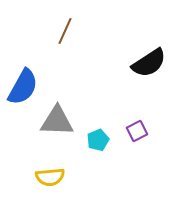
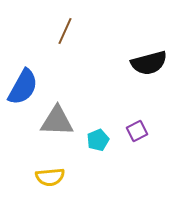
black semicircle: rotated 18 degrees clockwise
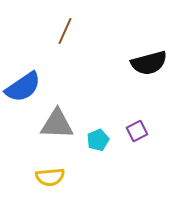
blue semicircle: rotated 27 degrees clockwise
gray triangle: moved 3 px down
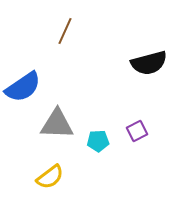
cyan pentagon: moved 1 px down; rotated 20 degrees clockwise
yellow semicircle: rotated 32 degrees counterclockwise
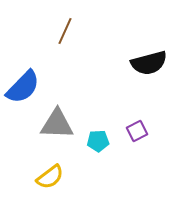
blue semicircle: rotated 12 degrees counterclockwise
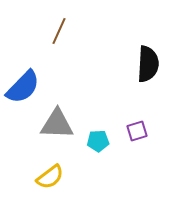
brown line: moved 6 px left
black semicircle: moved 1 px left, 1 px down; rotated 72 degrees counterclockwise
purple square: rotated 10 degrees clockwise
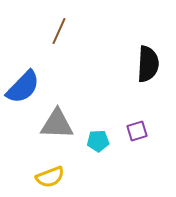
yellow semicircle: rotated 16 degrees clockwise
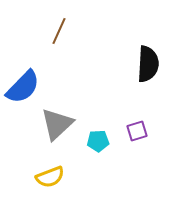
gray triangle: rotated 45 degrees counterclockwise
